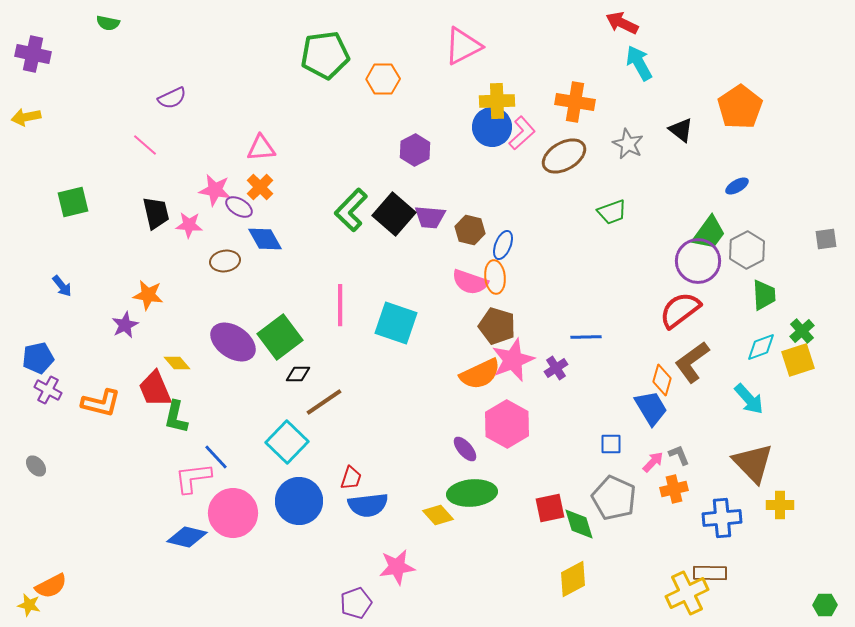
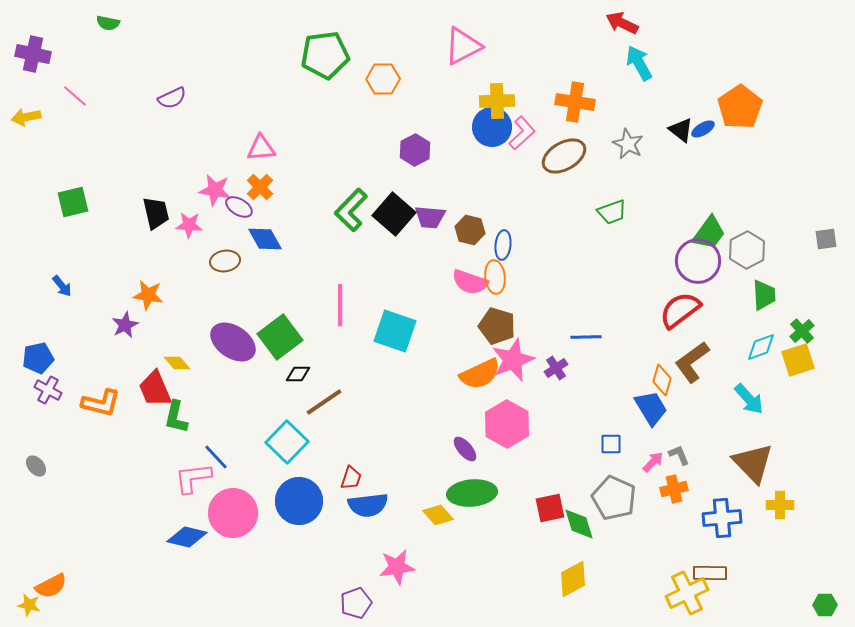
pink line at (145, 145): moved 70 px left, 49 px up
blue ellipse at (737, 186): moved 34 px left, 57 px up
blue ellipse at (503, 245): rotated 16 degrees counterclockwise
cyan square at (396, 323): moved 1 px left, 8 px down
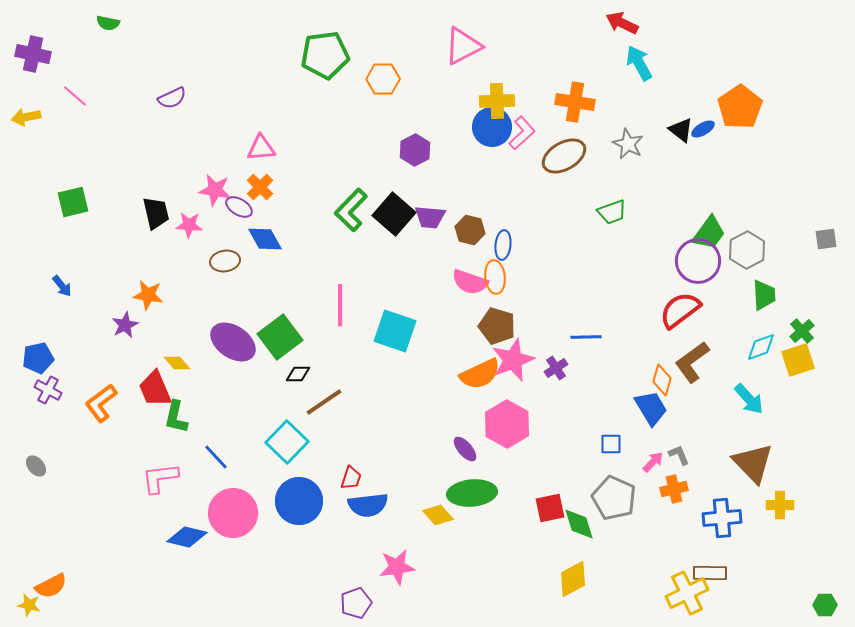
orange L-shape at (101, 403): rotated 129 degrees clockwise
pink L-shape at (193, 478): moved 33 px left
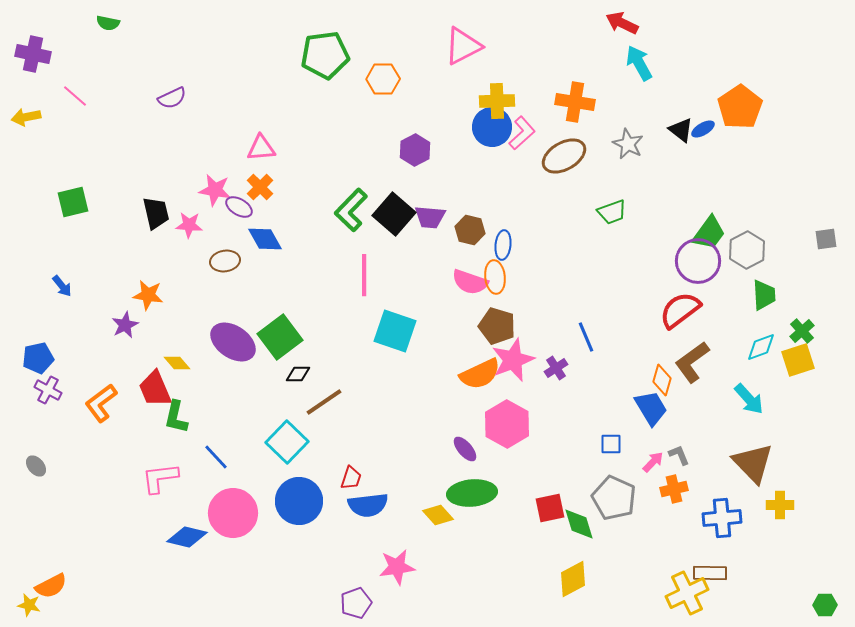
pink line at (340, 305): moved 24 px right, 30 px up
blue line at (586, 337): rotated 68 degrees clockwise
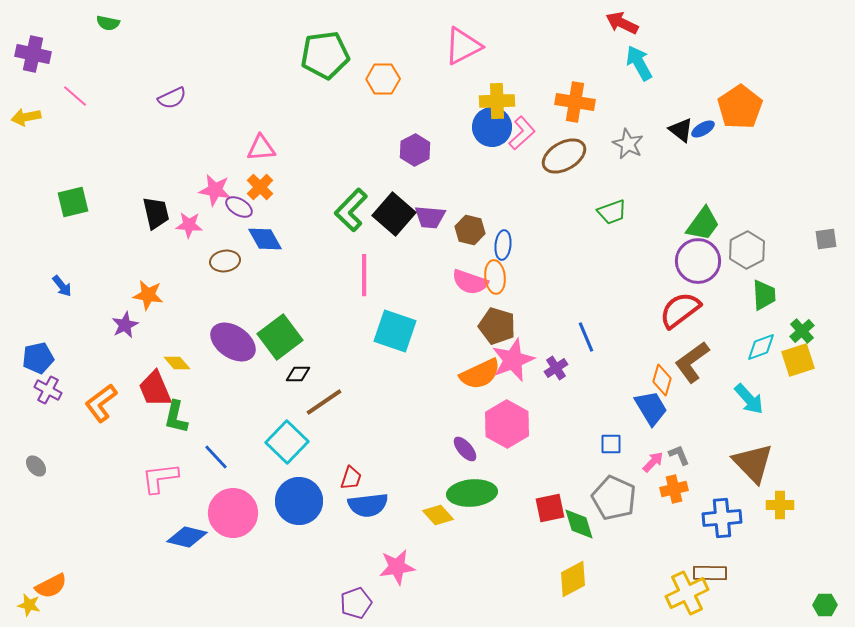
green trapezoid at (709, 233): moved 6 px left, 9 px up
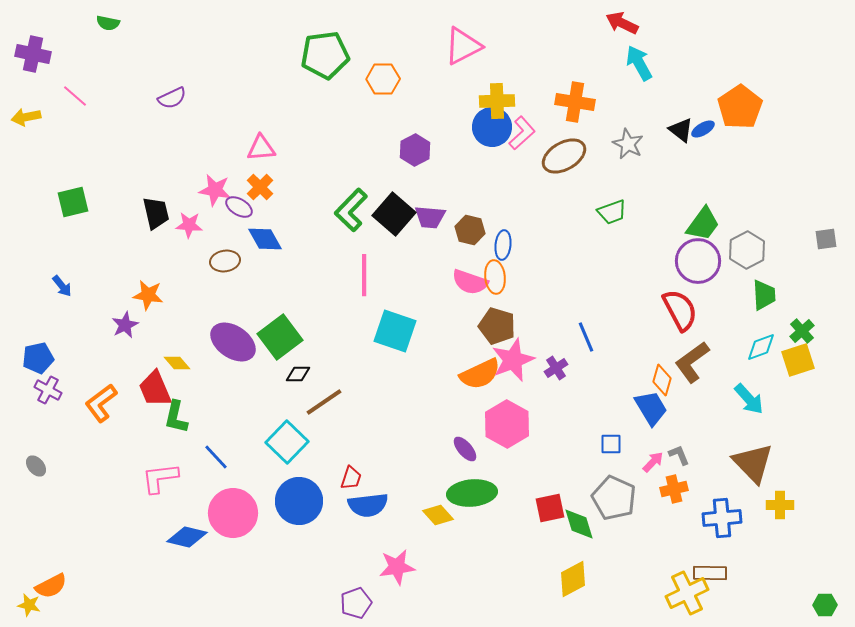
red semicircle at (680, 310): rotated 99 degrees clockwise
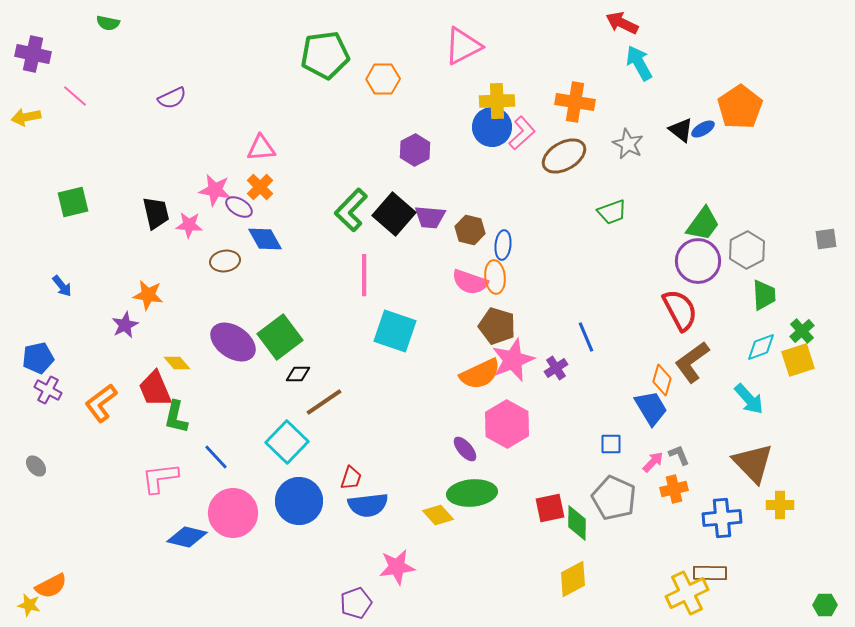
green diamond at (579, 524): moved 2 px left, 1 px up; rotated 18 degrees clockwise
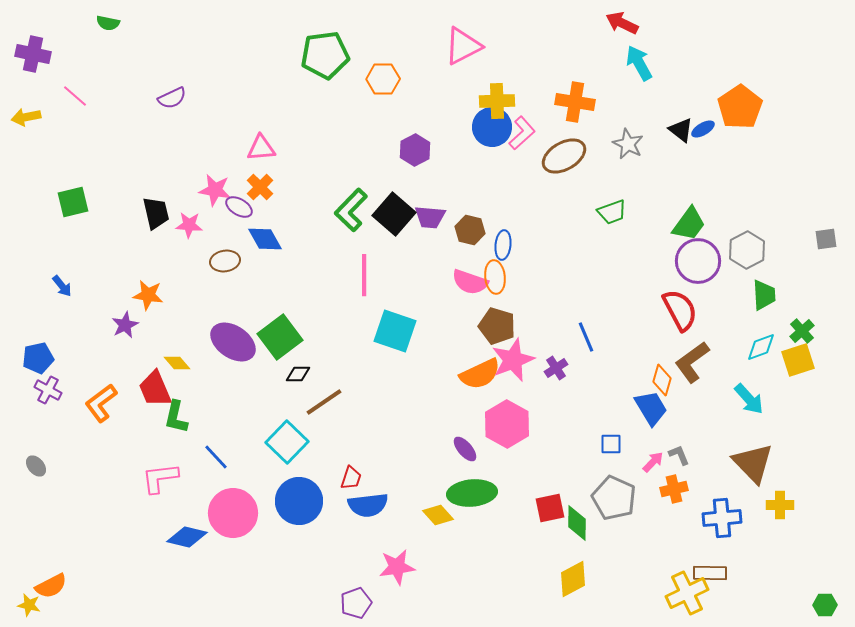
green trapezoid at (703, 224): moved 14 px left
